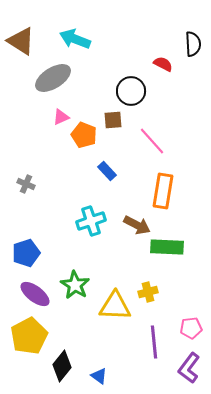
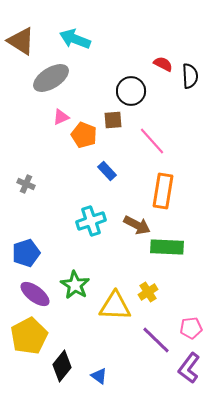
black semicircle: moved 3 px left, 32 px down
gray ellipse: moved 2 px left
yellow cross: rotated 18 degrees counterclockwise
purple line: moved 2 px right, 2 px up; rotated 40 degrees counterclockwise
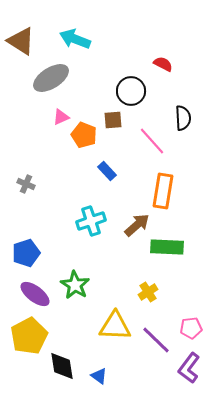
black semicircle: moved 7 px left, 42 px down
brown arrow: rotated 68 degrees counterclockwise
yellow triangle: moved 20 px down
black diamond: rotated 48 degrees counterclockwise
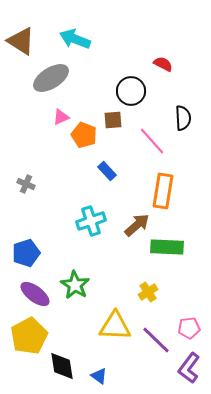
pink pentagon: moved 2 px left
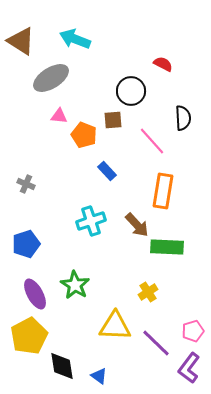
pink triangle: moved 2 px left, 1 px up; rotated 30 degrees clockwise
brown arrow: rotated 88 degrees clockwise
blue pentagon: moved 9 px up
purple ellipse: rotated 24 degrees clockwise
pink pentagon: moved 4 px right, 3 px down; rotated 10 degrees counterclockwise
purple line: moved 3 px down
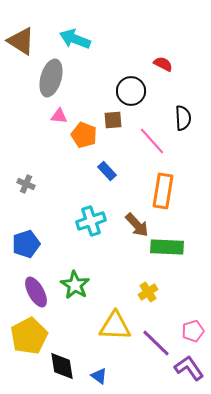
gray ellipse: rotated 42 degrees counterclockwise
purple ellipse: moved 1 px right, 2 px up
purple L-shape: rotated 108 degrees clockwise
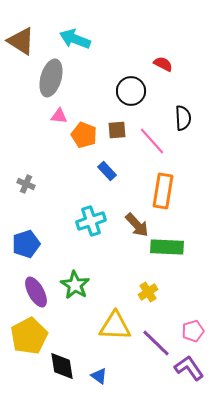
brown square: moved 4 px right, 10 px down
